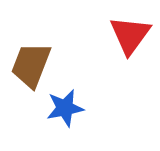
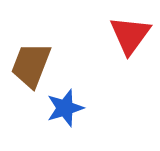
blue star: rotated 6 degrees counterclockwise
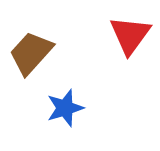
brown trapezoid: moved 12 px up; rotated 21 degrees clockwise
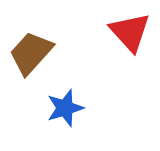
red triangle: moved 3 px up; rotated 18 degrees counterclockwise
